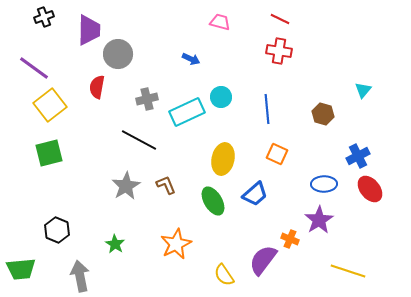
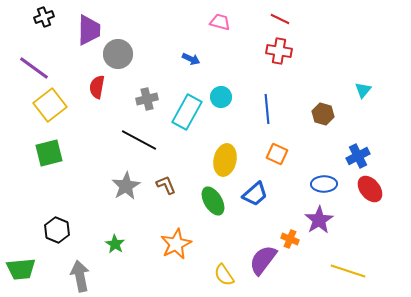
cyan rectangle: rotated 36 degrees counterclockwise
yellow ellipse: moved 2 px right, 1 px down
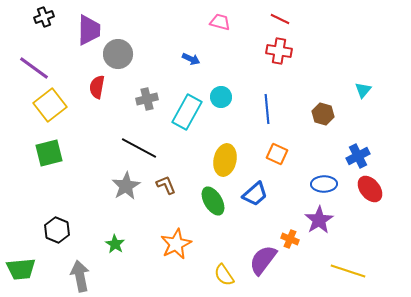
black line: moved 8 px down
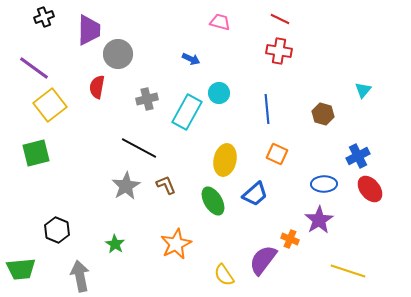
cyan circle: moved 2 px left, 4 px up
green square: moved 13 px left
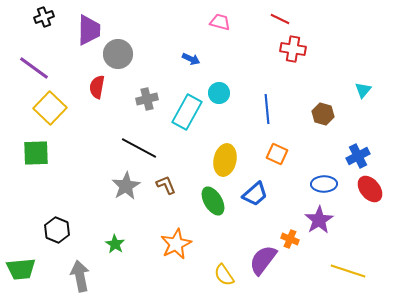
red cross: moved 14 px right, 2 px up
yellow square: moved 3 px down; rotated 8 degrees counterclockwise
green square: rotated 12 degrees clockwise
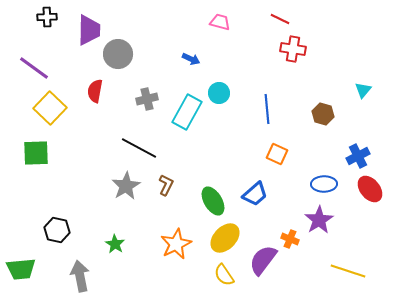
black cross: moved 3 px right; rotated 18 degrees clockwise
red semicircle: moved 2 px left, 4 px down
yellow ellipse: moved 78 px down; rotated 32 degrees clockwise
brown L-shape: rotated 50 degrees clockwise
black hexagon: rotated 10 degrees counterclockwise
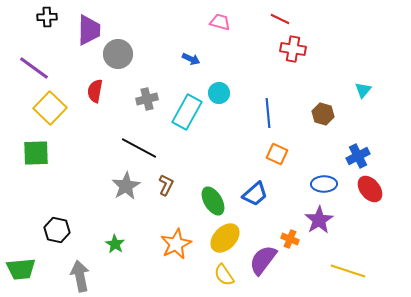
blue line: moved 1 px right, 4 px down
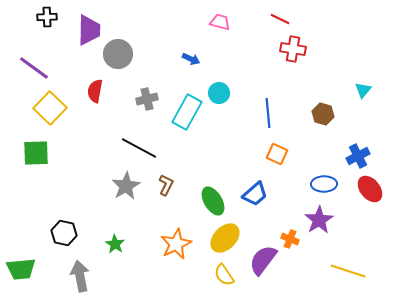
black hexagon: moved 7 px right, 3 px down
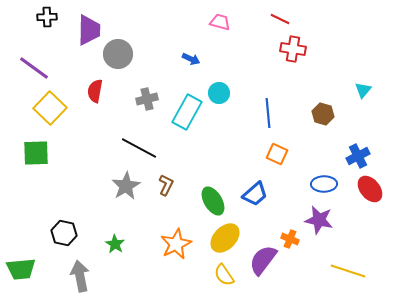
purple star: rotated 28 degrees counterclockwise
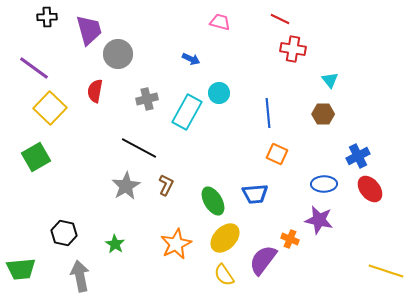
purple trapezoid: rotated 16 degrees counterclockwise
cyan triangle: moved 33 px left, 10 px up; rotated 18 degrees counterclockwise
brown hexagon: rotated 15 degrees counterclockwise
green square: moved 4 px down; rotated 28 degrees counterclockwise
blue trapezoid: rotated 36 degrees clockwise
yellow line: moved 38 px right
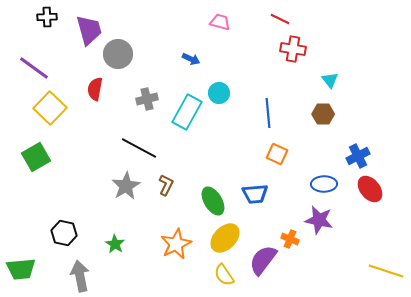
red semicircle: moved 2 px up
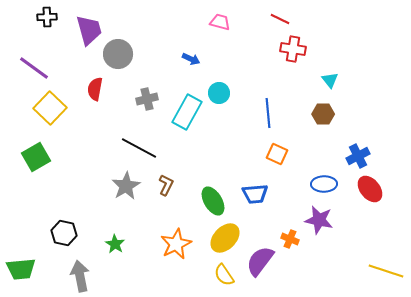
purple semicircle: moved 3 px left, 1 px down
